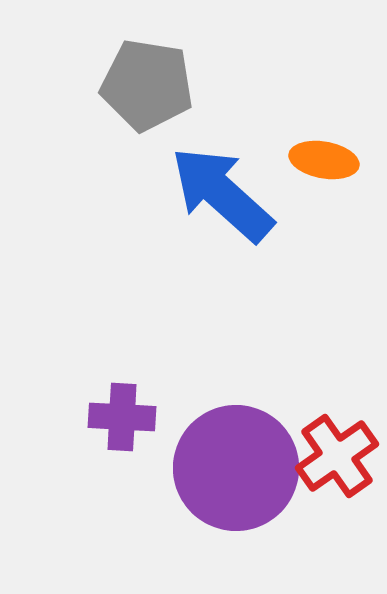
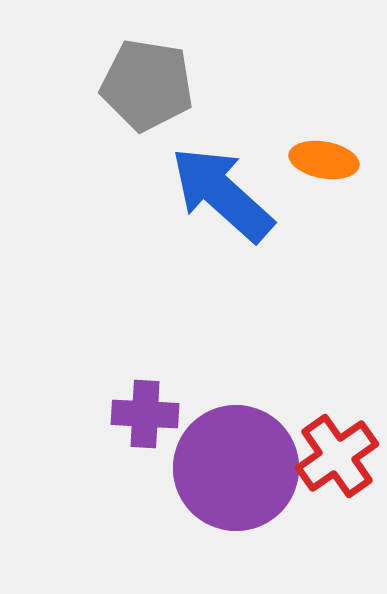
purple cross: moved 23 px right, 3 px up
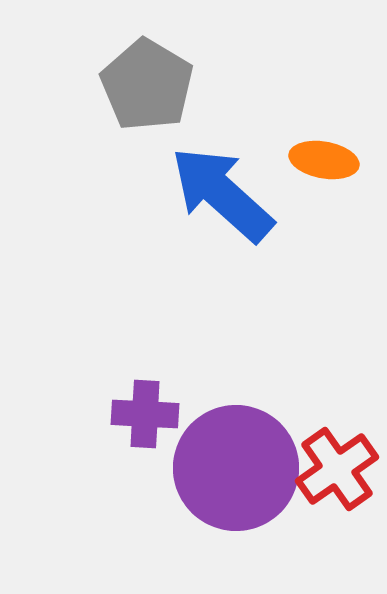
gray pentagon: rotated 22 degrees clockwise
red cross: moved 13 px down
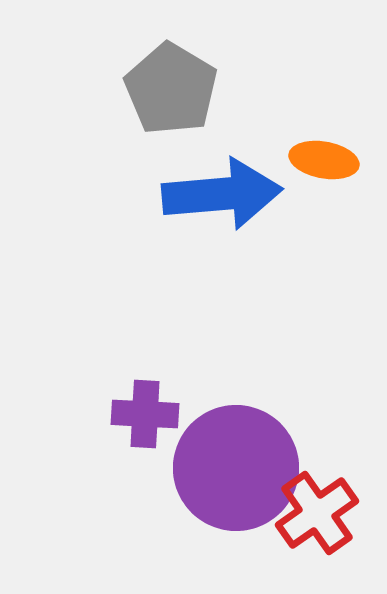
gray pentagon: moved 24 px right, 4 px down
blue arrow: rotated 133 degrees clockwise
red cross: moved 20 px left, 44 px down
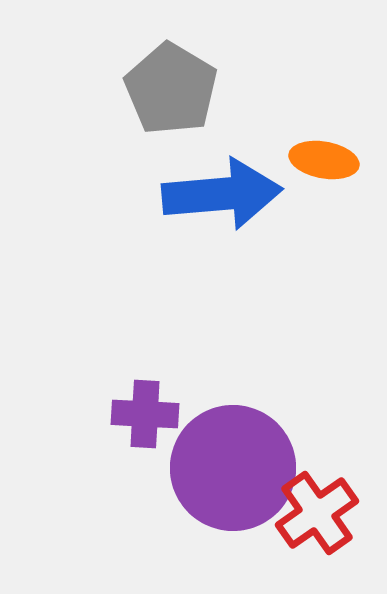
purple circle: moved 3 px left
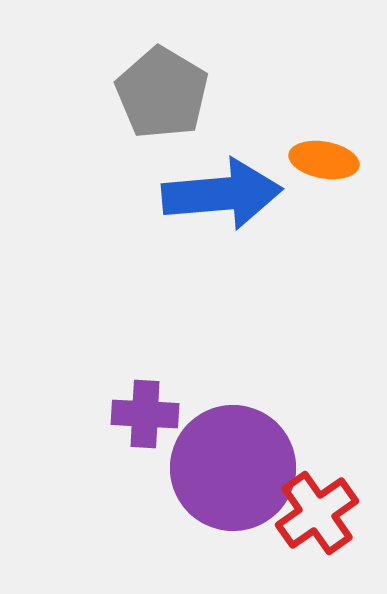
gray pentagon: moved 9 px left, 4 px down
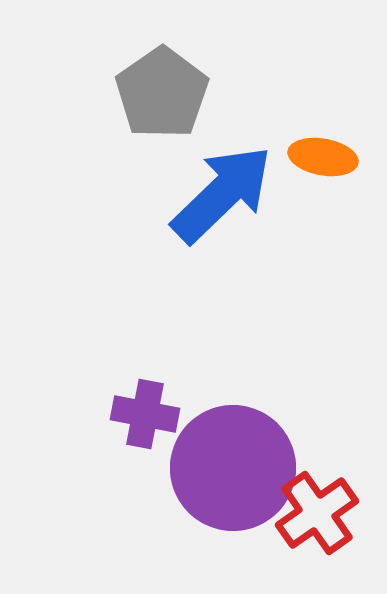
gray pentagon: rotated 6 degrees clockwise
orange ellipse: moved 1 px left, 3 px up
blue arrow: rotated 39 degrees counterclockwise
purple cross: rotated 8 degrees clockwise
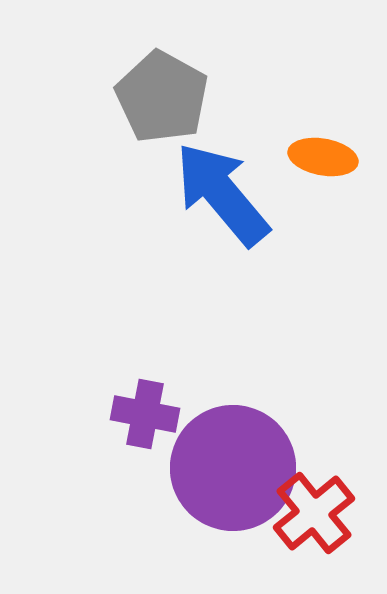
gray pentagon: moved 4 px down; rotated 8 degrees counterclockwise
blue arrow: rotated 86 degrees counterclockwise
red cross: moved 3 px left; rotated 4 degrees counterclockwise
